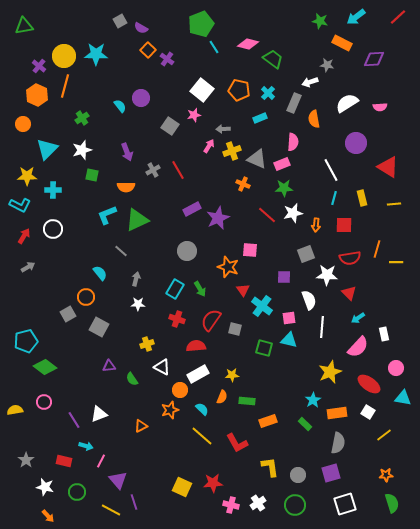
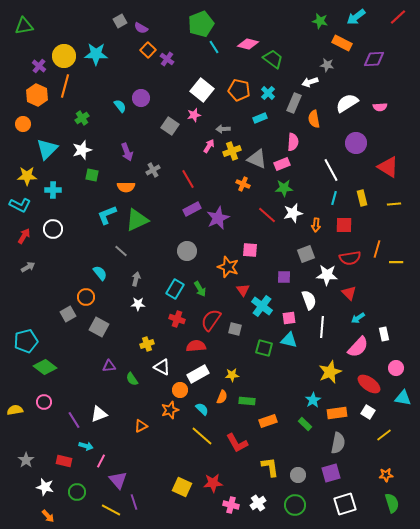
red line at (178, 170): moved 10 px right, 9 px down
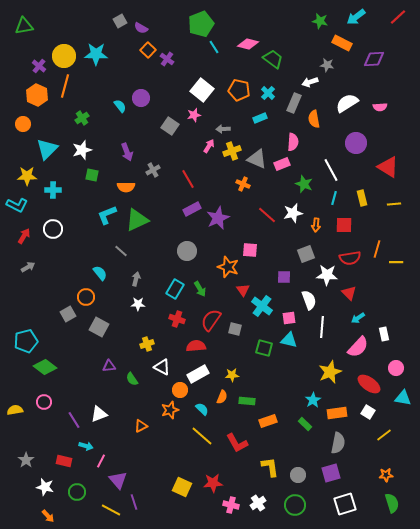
green star at (284, 188): moved 20 px right, 4 px up; rotated 24 degrees clockwise
cyan L-shape at (20, 205): moved 3 px left
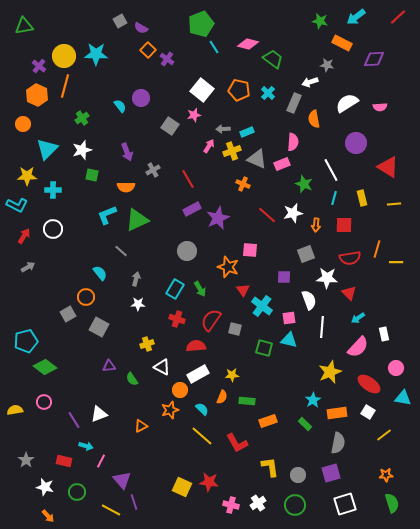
cyan rectangle at (260, 118): moved 13 px left, 14 px down
white star at (327, 275): moved 3 px down
purple triangle at (118, 480): moved 4 px right
red star at (213, 483): moved 4 px left, 1 px up; rotated 12 degrees clockwise
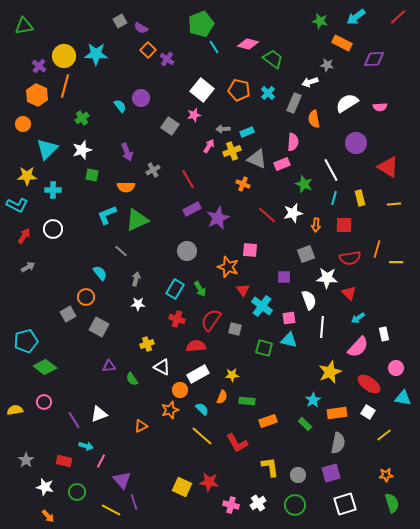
yellow rectangle at (362, 198): moved 2 px left
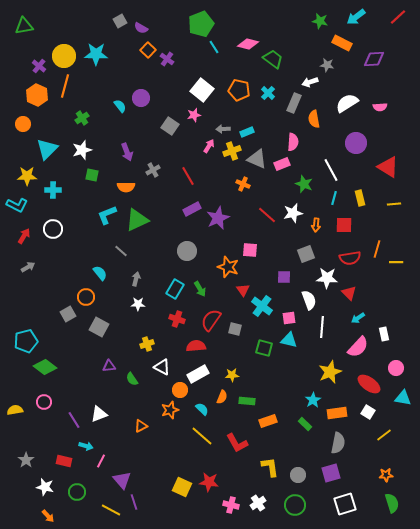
red line at (188, 179): moved 3 px up
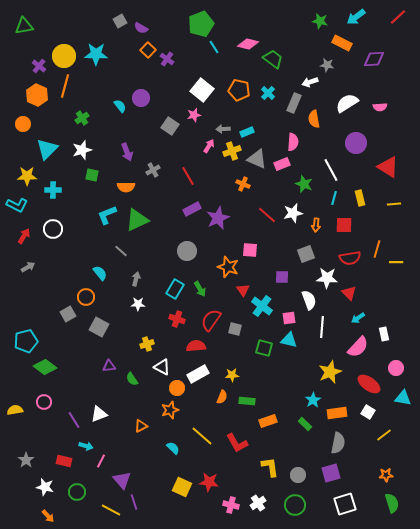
purple square at (284, 277): moved 2 px left
orange circle at (180, 390): moved 3 px left, 2 px up
cyan semicircle at (202, 409): moved 29 px left, 39 px down
